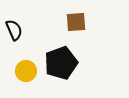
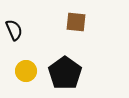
brown square: rotated 10 degrees clockwise
black pentagon: moved 4 px right, 10 px down; rotated 16 degrees counterclockwise
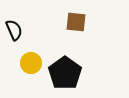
yellow circle: moved 5 px right, 8 px up
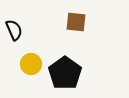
yellow circle: moved 1 px down
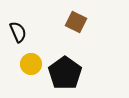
brown square: rotated 20 degrees clockwise
black semicircle: moved 4 px right, 2 px down
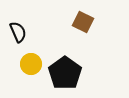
brown square: moved 7 px right
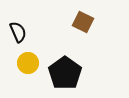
yellow circle: moved 3 px left, 1 px up
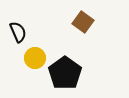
brown square: rotated 10 degrees clockwise
yellow circle: moved 7 px right, 5 px up
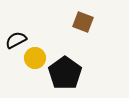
brown square: rotated 15 degrees counterclockwise
black semicircle: moved 2 px left, 8 px down; rotated 95 degrees counterclockwise
